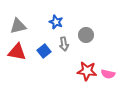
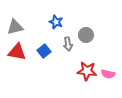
gray triangle: moved 3 px left, 1 px down
gray arrow: moved 4 px right
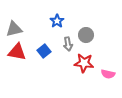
blue star: moved 1 px right, 1 px up; rotated 16 degrees clockwise
gray triangle: moved 1 px left, 2 px down
red star: moved 3 px left, 8 px up
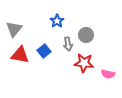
gray triangle: rotated 36 degrees counterclockwise
red triangle: moved 3 px right, 3 px down
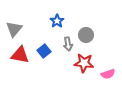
pink semicircle: rotated 32 degrees counterclockwise
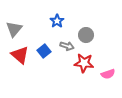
gray arrow: moved 1 px left, 2 px down; rotated 64 degrees counterclockwise
red triangle: rotated 30 degrees clockwise
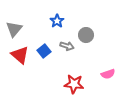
red star: moved 10 px left, 21 px down
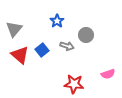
blue square: moved 2 px left, 1 px up
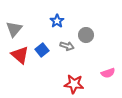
pink semicircle: moved 1 px up
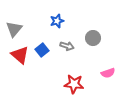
blue star: rotated 16 degrees clockwise
gray circle: moved 7 px right, 3 px down
